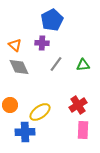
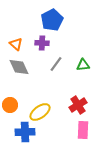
orange triangle: moved 1 px right, 1 px up
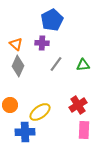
gray diamond: moved 1 px left, 1 px up; rotated 50 degrees clockwise
pink rectangle: moved 1 px right
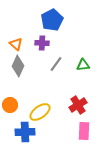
pink rectangle: moved 1 px down
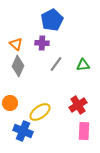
orange circle: moved 2 px up
blue cross: moved 2 px left, 1 px up; rotated 24 degrees clockwise
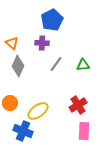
orange triangle: moved 4 px left, 1 px up
yellow ellipse: moved 2 px left, 1 px up
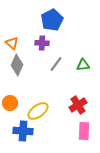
gray diamond: moved 1 px left, 1 px up
blue cross: rotated 18 degrees counterclockwise
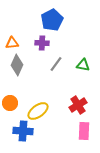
orange triangle: rotated 48 degrees counterclockwise
green triangle: rotated 16 degrees clockwise
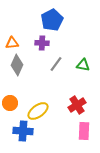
red cross: moved 1 px left
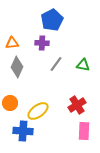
gray diamond: moved 2 px down
